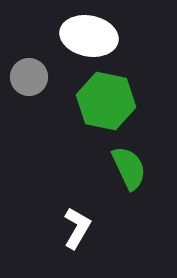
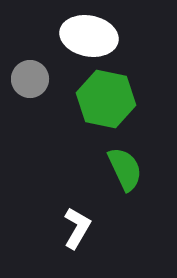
gray circle: moved 1 px right, 2 px down
green hexagon: moved 2 px up
green semicircle: moved 4 px left, 1 px down
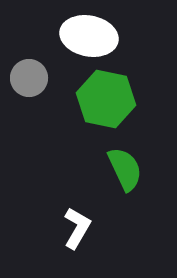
gray circle: moved 1 px left, 1 px up
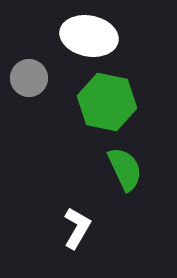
green hexagon: moved 1 px right, 3 px down
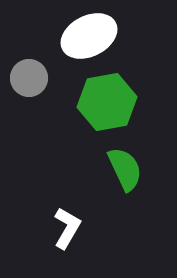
white ellipse: rotated 38 degrees counterclockwise
green hexagon: rotated 22 degrees counterclockwise
white L-shape: moved 10 px left
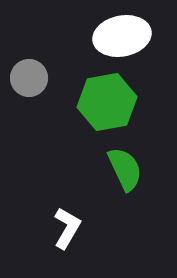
white ellipse: moved 33 px right; rotated 16 degrees clockwise
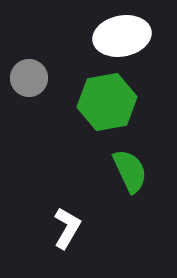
green semicircle: moved 5 px right, 2 px down
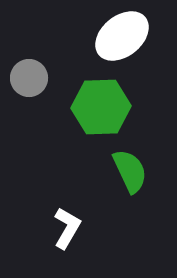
white ellipse: rotated 28 degrees counterclockwise
green hexagon: moved 6 px left, 5 px down; rotated 8 degrees clockwise
